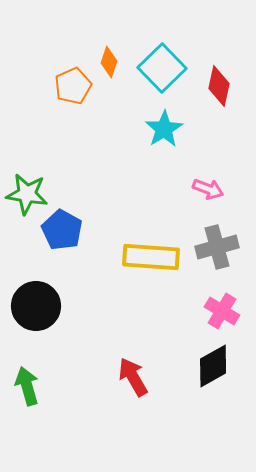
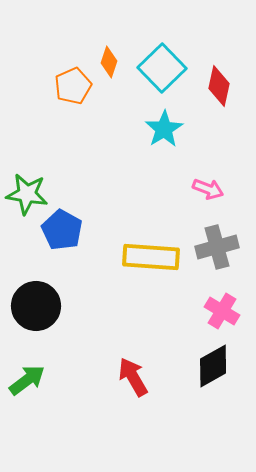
green arrow: moved 6 px up; rotated 69 degrees clockwise
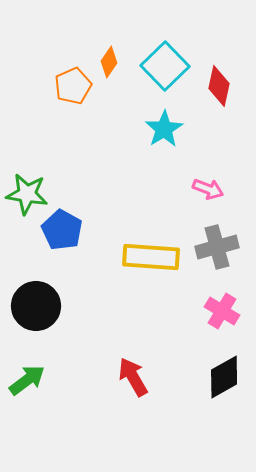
orange diamond: rotated 16 degrees clockwise
cyan square: moved 3 px right, 2 px up
black diamond: moved 11 px right, 11 px down
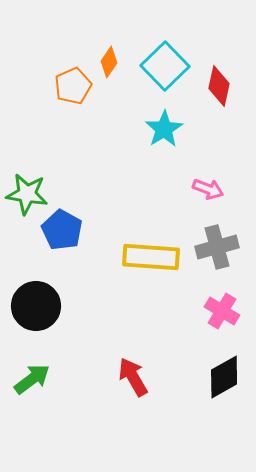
green arrow: moved 5 px right, 1 px up
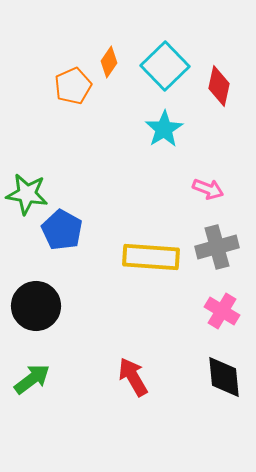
black diamond: rotated 66 degrees counterclockwise
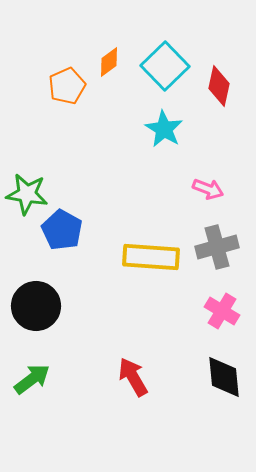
orange diamond: rotated 20 degrees clockwise
orange pentagon: moved 6 px left
cyan star: rotated 9 degrees counterclockwise
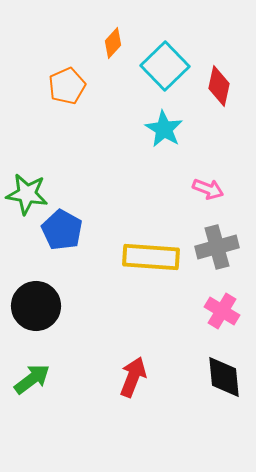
orange diamond: moved 4 px right, 19 px up; rotated 12 degrees counterclockwise
red arrow: rotated 51 degrees clockwise
